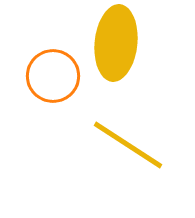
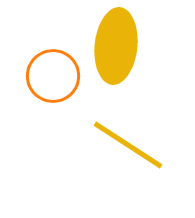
yellow ellipse: moved 3 px down
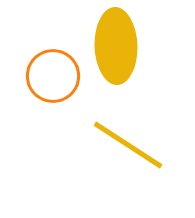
yellow ellipse: rotated 8 degrees counterclockwise
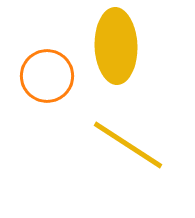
orange circle: moved 6 px left
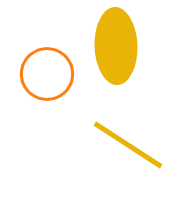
orange circle: moved 2 px up
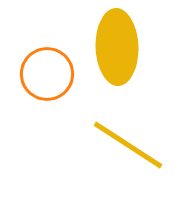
yellow ellipse: moved 1 px right, 1 px down
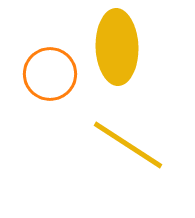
orange circle: moved 3 px right
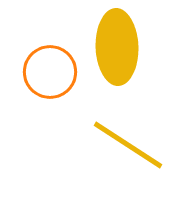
orange circle: moved 2 px up
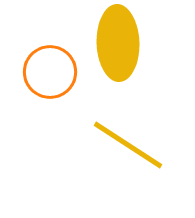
yellow ellipse: moved 1 px right, 4 px up
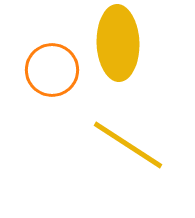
orange circle: moved 2 px right, 2 px up
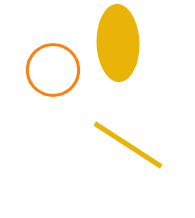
orange circle: moved 1 px right
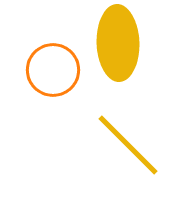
yellow line: rotated 12 degrees clockwise
